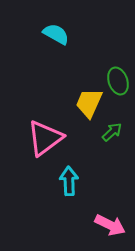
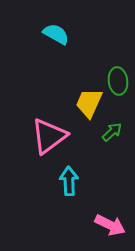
green ellipse: rotated 12 degrees clockwise
pink triangle: moved 4 px right, 2 px up
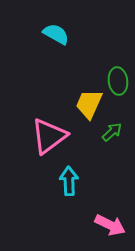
yellow trapezoid: moved 1 px down
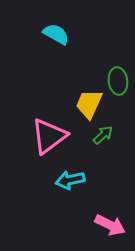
green arrow: moved 9 px left, 3 px down
cyan arrow: moved 1 px right, 1 px up; rotated 100 degrees counterclockwise
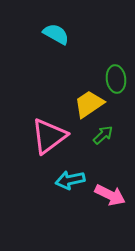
green ellipse: moved 2 px left, 2 px up
yellow trapezoid: rotated 32 degrees clockwise
pink arrow: moved 30 px up
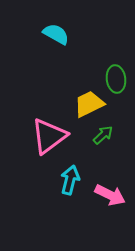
yellow trapezoid: rotated 8 degrees clockwise
cyan arrow: rotated 116 degrees clockwise
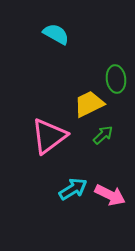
cyan arrow: moved 3 px right, 9 px down; rotated 44 degrees clockwise
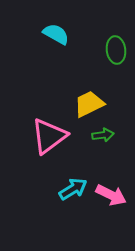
green ellipse: moved 29 px up
green arrow: rotated 35 degrees clockwise
pink arrow: moved 1 px right
